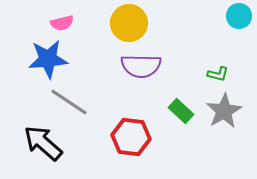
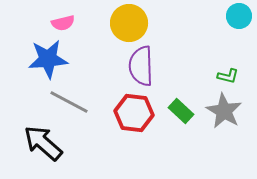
pink semicircle: moved 1 px right
purple semicircle: rotated 87 degrees clockwise
green L-shape: moved 10 px right, 2 px down
gray line: rotated 6 degrees counterclockwise
gray star: rotated 12 degrees counterclockwise
red hexagon: moved 3 px right, 24 px up
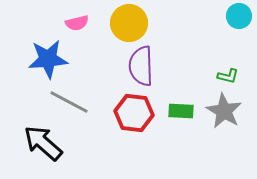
pink semicircle: moved 14 px right
green rectangle: rotated 40 degrees counterclockwise
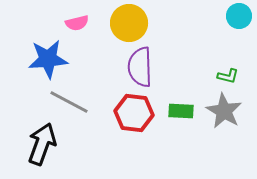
purple semicircle: moved 1 px left, 1 px down
black arrow: moved 1 px left, 1 px down; rotated 69 degrees clockwise
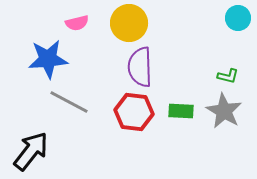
cyan circle: moved 1 px left, 2 px down
red hexagon: moved 1 px up
black arrow: moved 11 px left, 7 px down; rotated 18 degrees clockwise
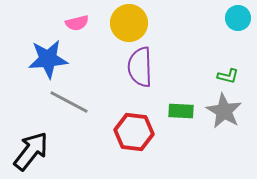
red hexagon: moved 20 px down
